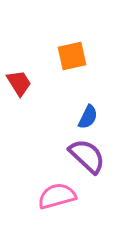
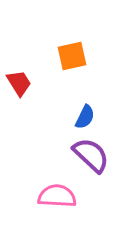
blue semicircle: moved 3 px left
purple semicircle: moved 4 px right, 1 px up
pink semicircle: rotated 18 degrees clockwise
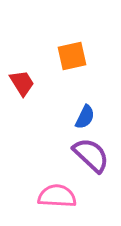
red trapezoid: moved 3 px right
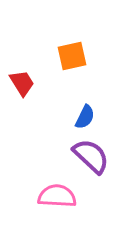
purple semicircle: moved 1 px down
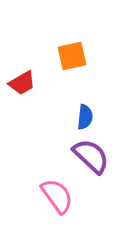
red trapezoid: rotated 92 degrees clockwise
blue semicircle: rotated 20 degrees counterclockwise
pink semicircle: rotated 51 degrees clockwise
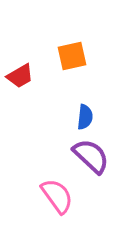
red trapezoid: moved 2 px left, 7 px up
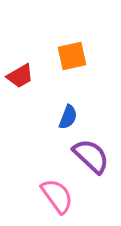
blue semicircle: moved 17 px left; rotated 15 degrees clockwise
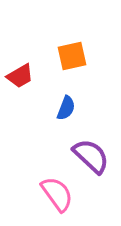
blue semicircle: moved 2 px left, 9 px up
pink semicircle: moved 2 px up
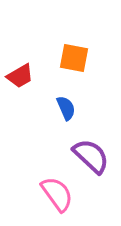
orange square: moved 2 px right, 2 px down; rotated 24 degrees clockwise
blue semicircle: rotated 45 degrees counterclockwise
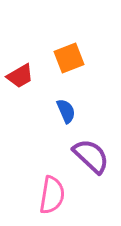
orange square: moved 5 px left; rotated 32 degrees counterclockwise
blue semicircle: moved 3 px down
pink semicircle: moved 5 px left, 1 px down; rotated 45 degrees clockwise
